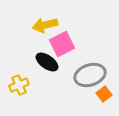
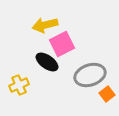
orange square: moved 3 px right
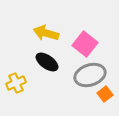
yellow arrow: moved 1 px right, 8 px down; rotated 30 degrees clockwise
pink square: moved 23 px right; rotated 25 degrees counterclockwise
yellow cross: moved 3 px left, 2 px up
orange square: moved 2 px left
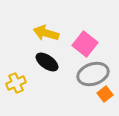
gray ellipse: moved 3 px right, 1 px up
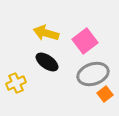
pink square: moved 3 px up; rotated 15 degrees clockwise
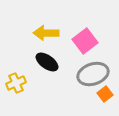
yellow arrow: rotated 15 degrees counterclockwise
